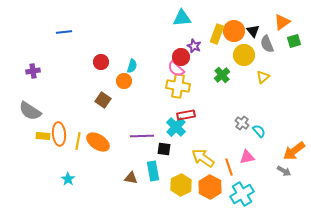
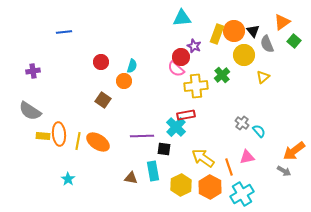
green square at (294, 41): rotated 32 degrees counterclockwise
yellow cross at (178, 86): moved 18 px right; rotated 15 degrees counterclockwise
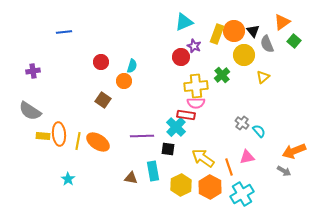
cyan triangle at (182, 18): moved 2 px right, 4 px down; rotated 18 degrees counterclockwise
pink semicircle at (176, 69): moved 20 px right, 34 px down; rotated 42 degrees counterclockwise
red rectangle at (186, 115): rotated 18 degrees clockwise
black square at (164, 149): moved 4 px right
orange arrow at (294, 151): rotated 15 degrees clockwise
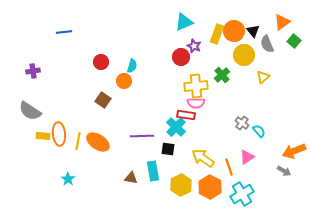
pink triangle at (247, 157): rotated 21 degrees counterclockwise
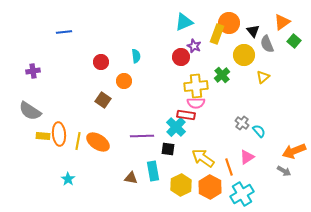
orange circle at (234, 31): moved 5 px left, 8 px up
cyan semicircle at (132, 66): moved 4 px right, 10 px up; rotated 24 degrees counterclockwise
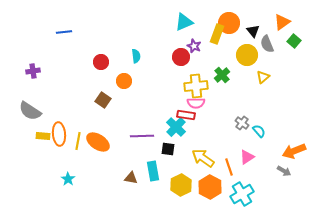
yellow circle at (244, 55): moved 3 px right
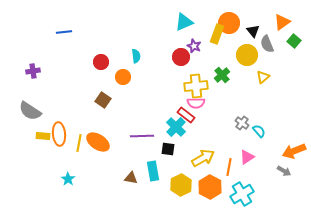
orange circle at (124, 81): moved 1 px left, 4 px up
red rectangle at (186, 115): rotated 30 degrees clockwise
yellow line at (78, 141): moved 1 px right, 2 px down
yellow arrow at (203, 158): rotated 115 degrees clockwise
orange line at (229, 167): rotated 30 degrees clockwise
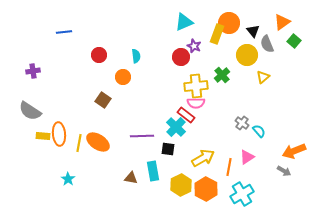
red circle at (101, 62): moved 2 px left, 7 px up
orange hexagon at (210, 187): moved 4 px left, 2 px down
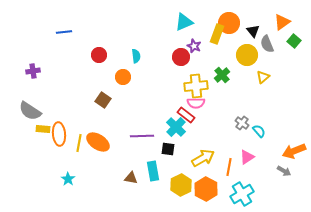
yellow rectangle at (43, 136): moved 7 px up
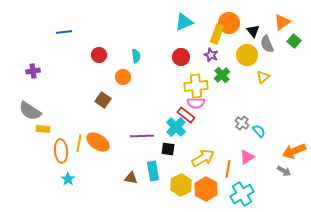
purple star at (194, 46): moved 17 px right, 9 px down
orange ellipse at (59, 134): moved 2 px right, 17 px down
orange line at (229, 167): moved 1 px left, 2 px down
